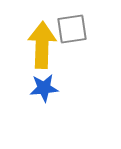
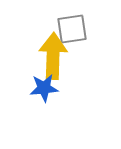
yellow arrow: moved 11 px right, 11 px down
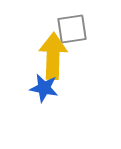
blue star: rotated 16 degrees clockwise
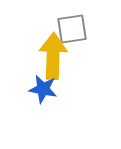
blue star: moved 1 px left, 1 px down
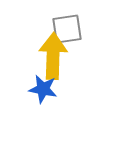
gray square: moved 5 px left
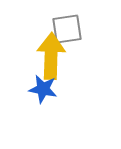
yellow arrow: moved 2 px left
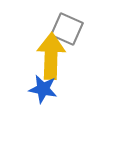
gray square: rotated 32 degrees clockwise
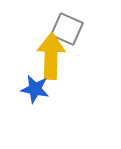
blue star: moved 8 px left
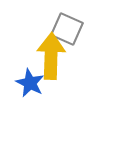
blue star: moved 5 px left, 6 px up; rotated 16 degrees clockwise
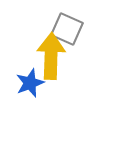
blue star: rotated 24 degrees clockwise
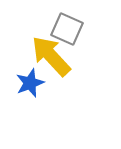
yellow arrow: rotated 45 degrees counterclockwise
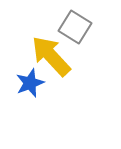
gray square: moved 8 px right, 2 px up; rotated 8 degrees clockwise
